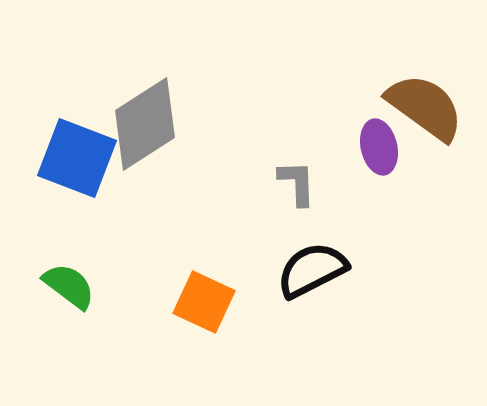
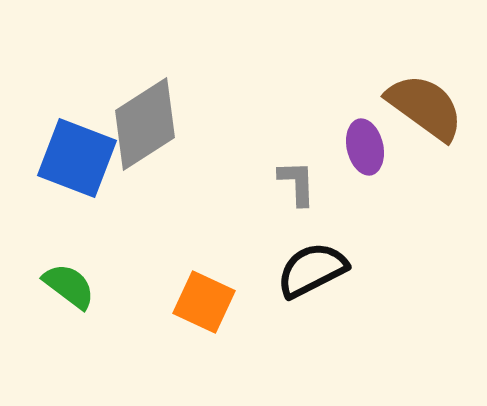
purple ellipse: moved 14 px left
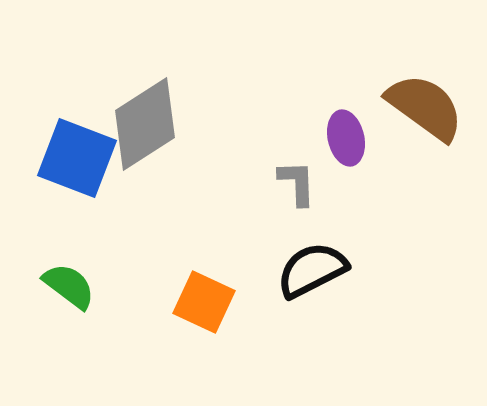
purple ellipse: moved 19 px left, 9 px up
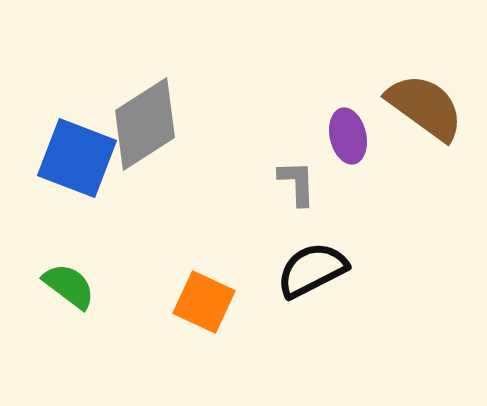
purple ellipse: moved 2 px right, 2 px up
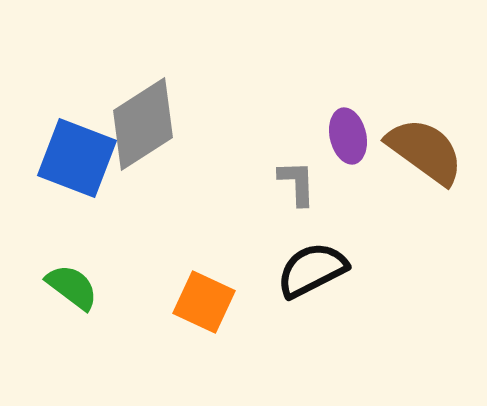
brown semicircle: moved 44 px down
gray diamond: moved 2 px left
green semicircle: moved 3 px right, 1 px down
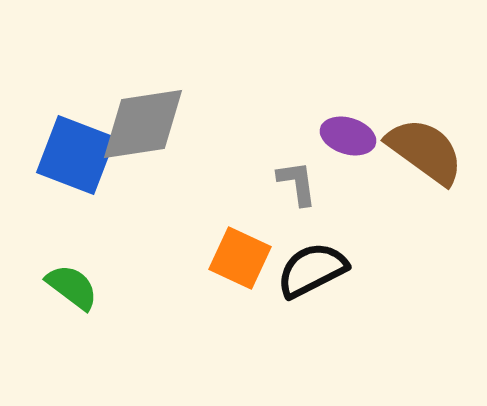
gray diamond: rotated 24 degrees clockwise
purple ellipse: rotated 60 degrees counterclockwise
blue square: moved 1 px left, 3 px up
gray L-shape: rotated 6 degrees counterclockwise
orange square: moved 36 px right, 44 px up
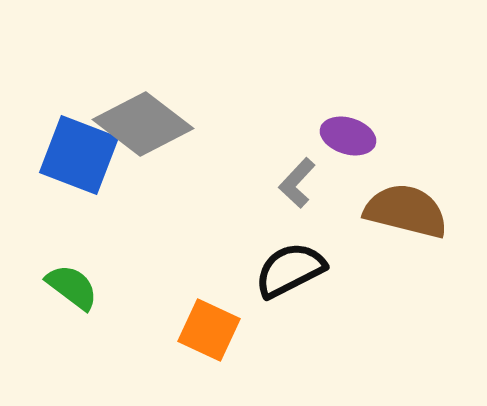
gray diamond: rotated 46 degrees clockwise
brown semicircle: moved 19 px left, 60 px down; rotated 22 degrees counterclockwise
blue square: moved 3 px right
gray L-shape: rotated 129 degrees counterclockwise
orange square: moved 31 px left, 72 px down
black semicircle: moved 22 px left
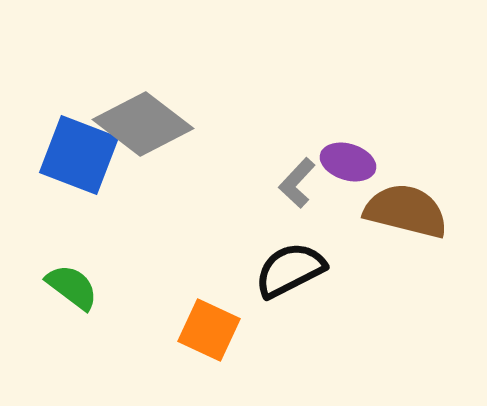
purple ellipse: moved 26 px down
